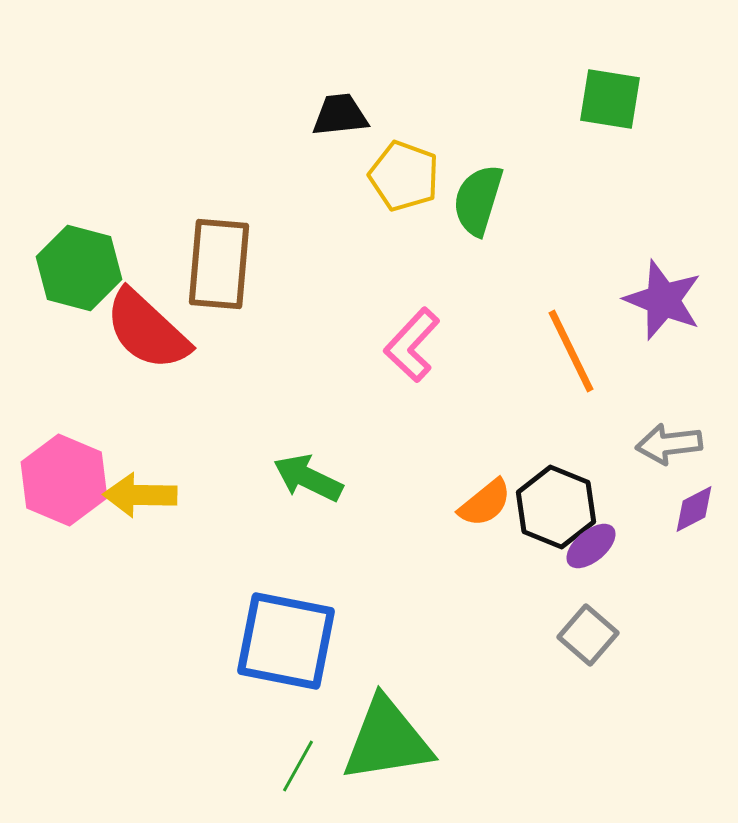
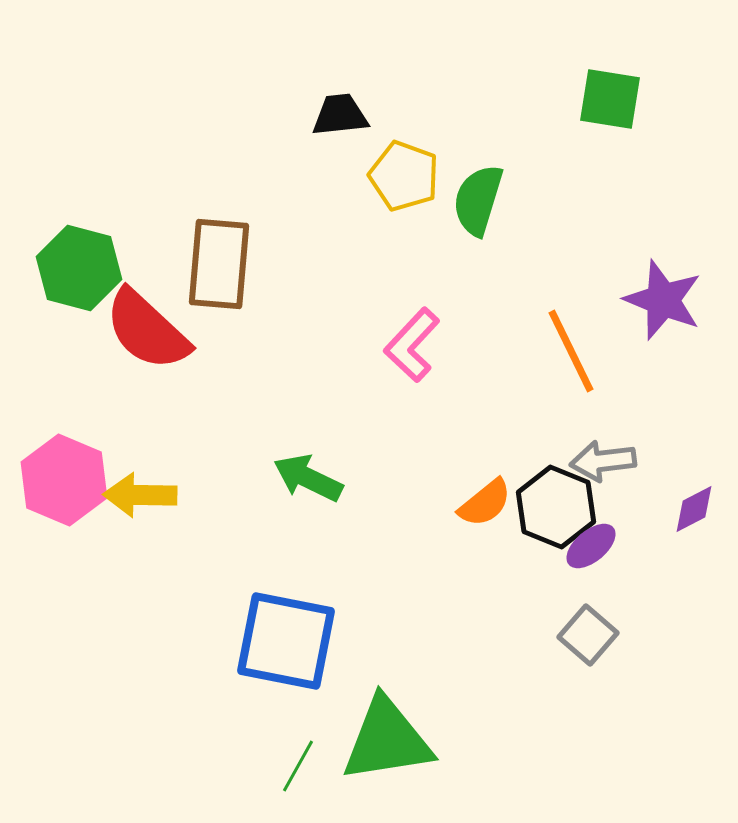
gray arrow: moved 66 px left, 17 px down
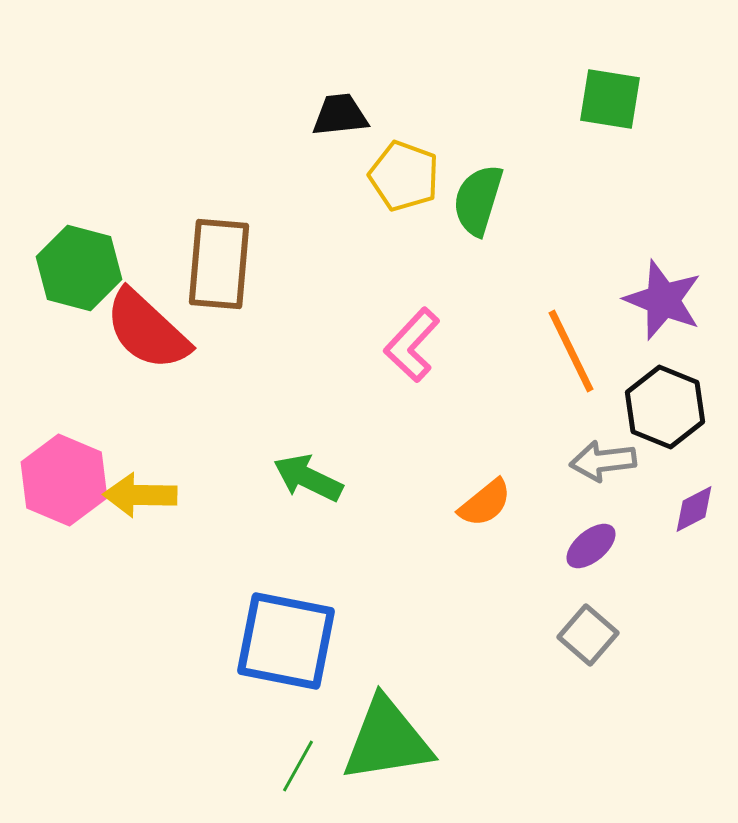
black hexagon: moved 109 px right, 100 px up
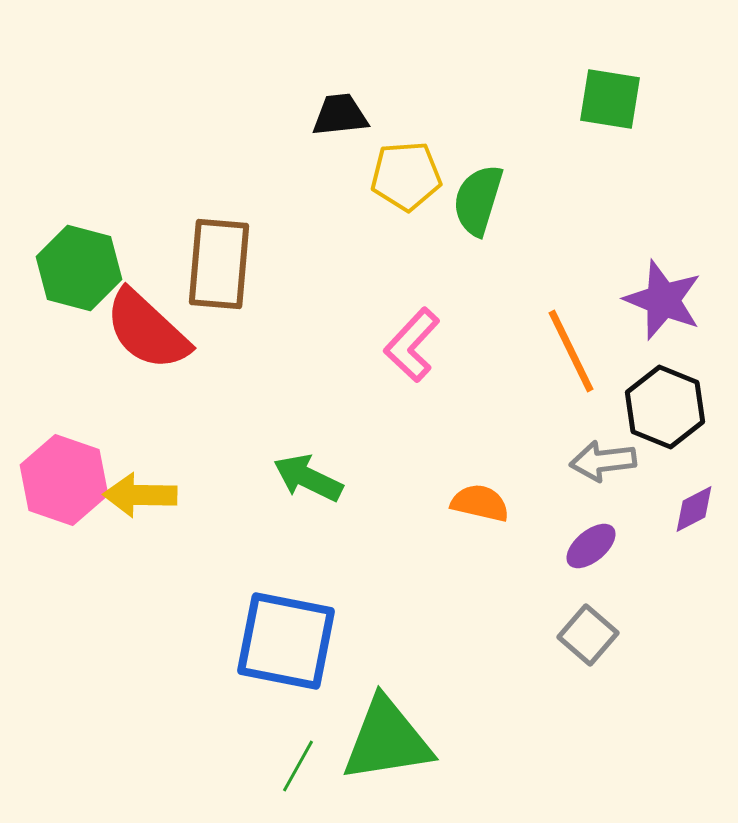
yellow pentagon: moved 2 px right; rotated 24 degrees counterclockwise
pink hexagon: rotated 4 degrees counterclockwise
orange semicircle: moved 5 px left; rotated 128 degrees counterclockwise
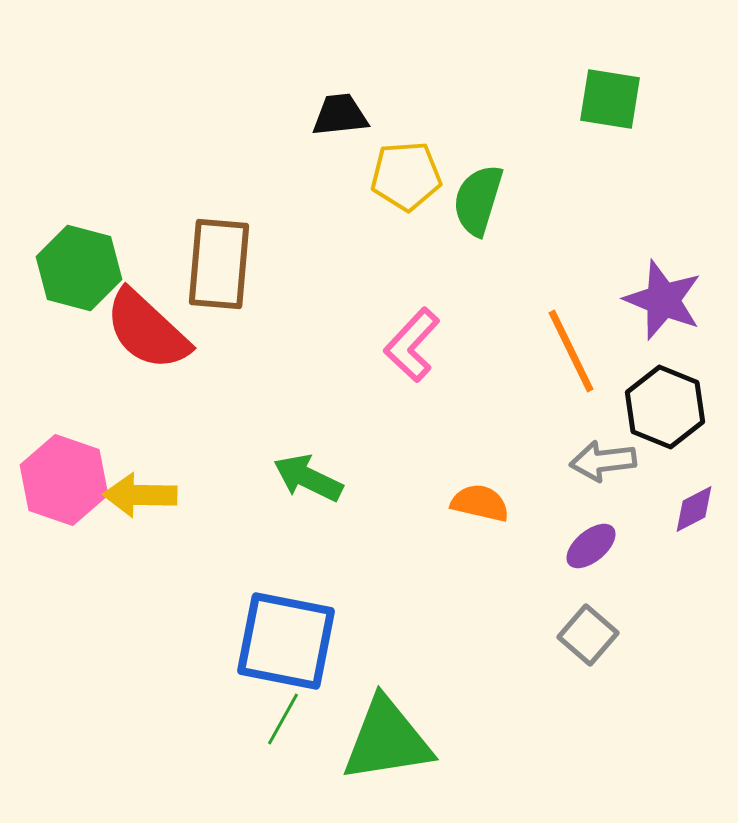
green line: moved 15 px left, 47 px up
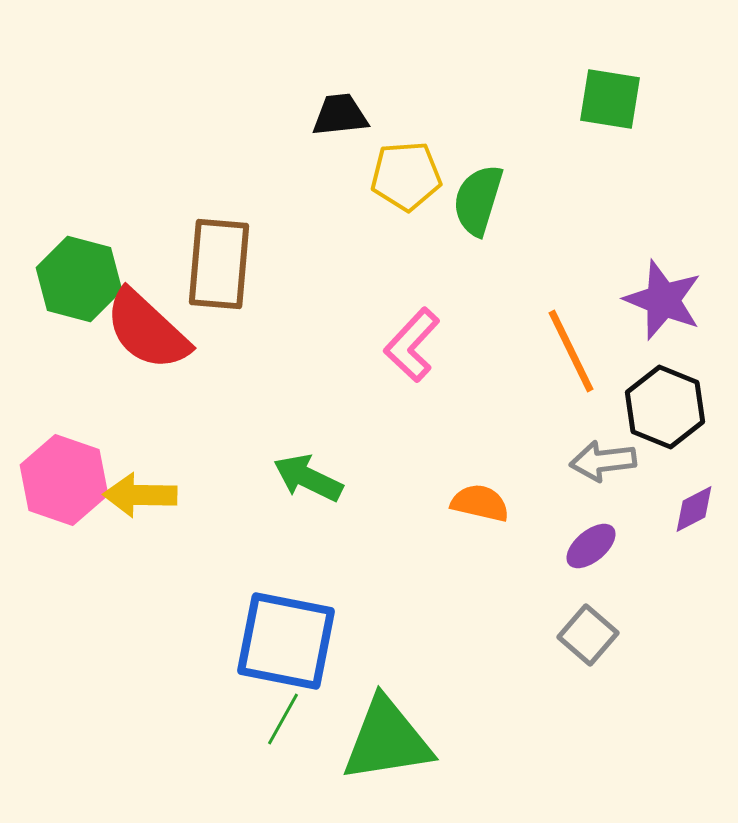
green hexagon: moved 11 px down
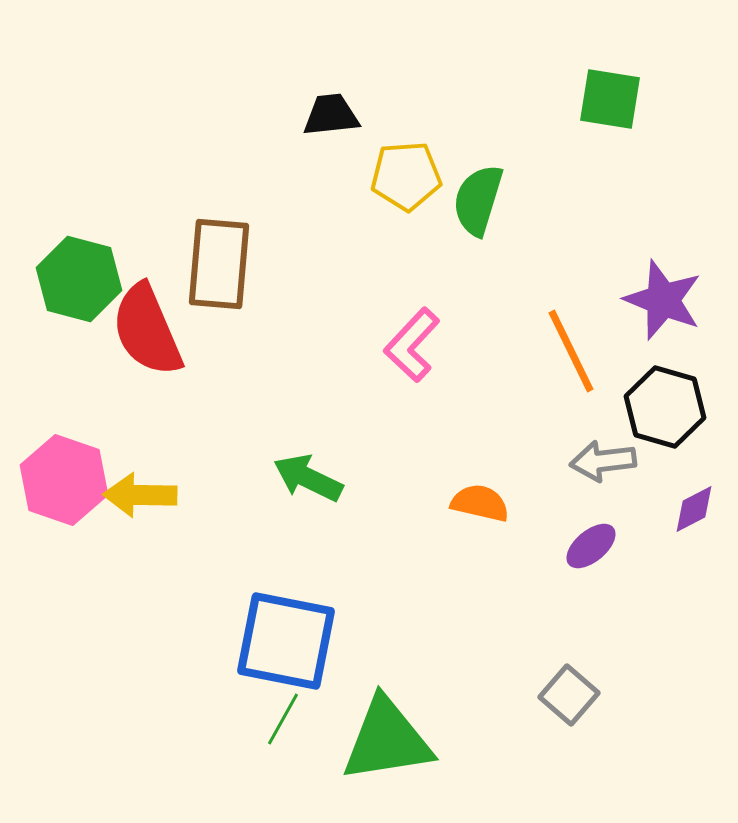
black trapezoid: moved 9 px left
red semicircle: rotated 24 degrees clockwise
black hexagon: rotated 6 degrees counterclockwise
gray square: moved 19 px left, 60 px down
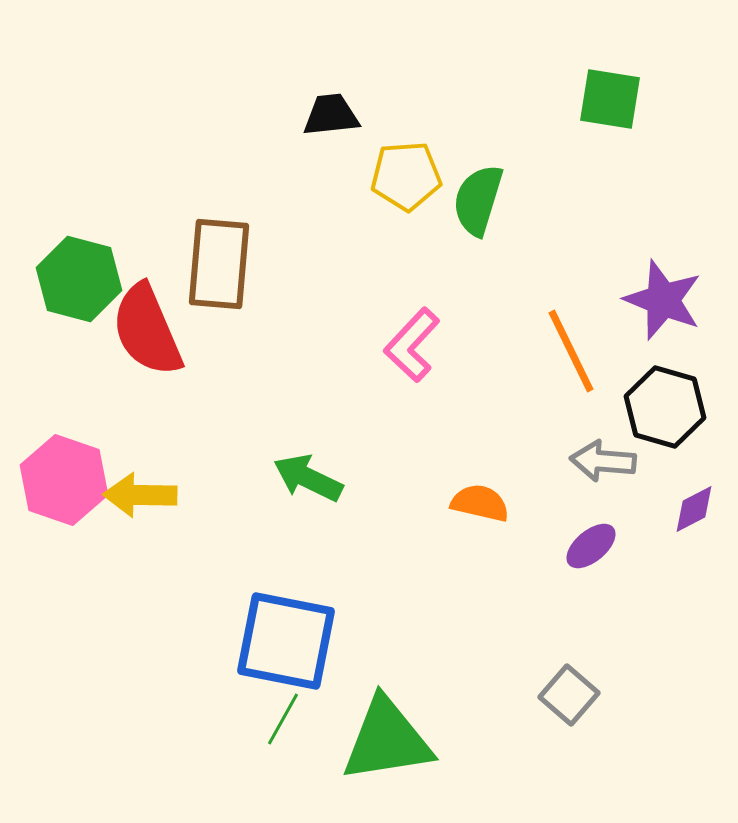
gray arrow: rotated 12 degrees clockwise
